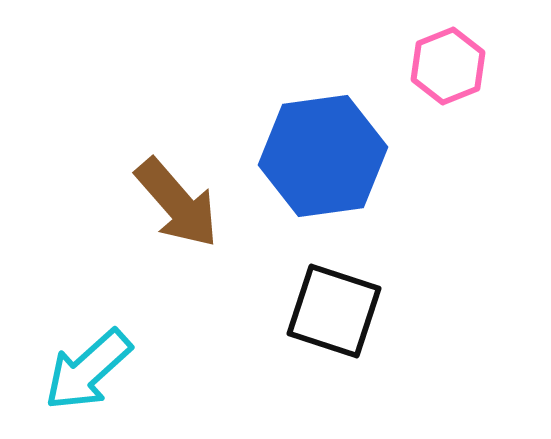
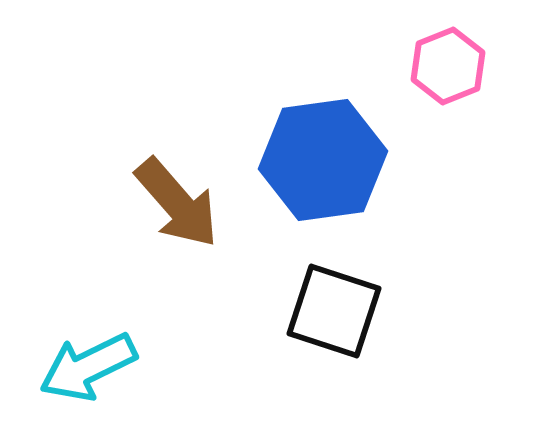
blue hexagon: moved 4 px down
cyan arrow: moved 3 px up; rotated 16 degrees clockwise
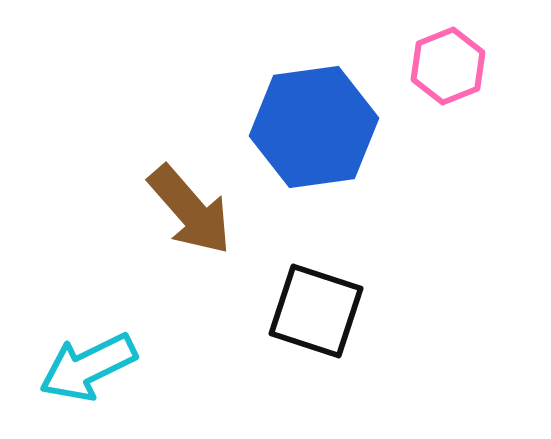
blue hexagon: moved 9 px left, 33 px up
brown arrow: moved 13 px right, 7 px down
black square: moved 18 px left
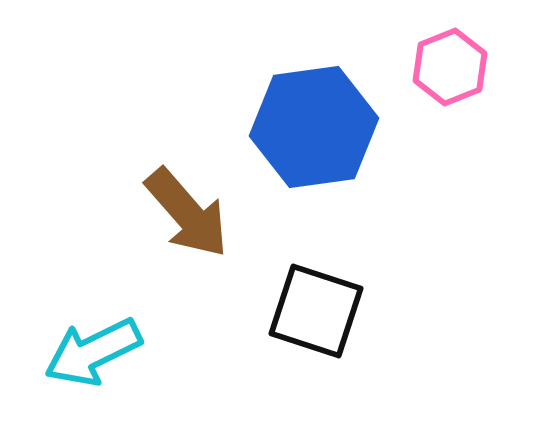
pink hexagon: moved 2 px right, 1 px down
brown arrow: moved 3 px left, 3 px down
cyan arrow: moved 5 px right, 15 px up
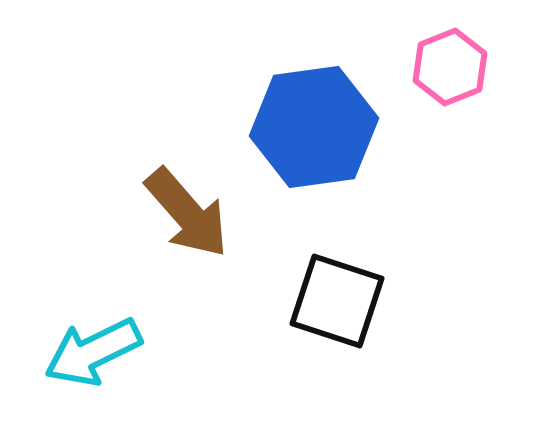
black square: moved 21 px right, 10 px up
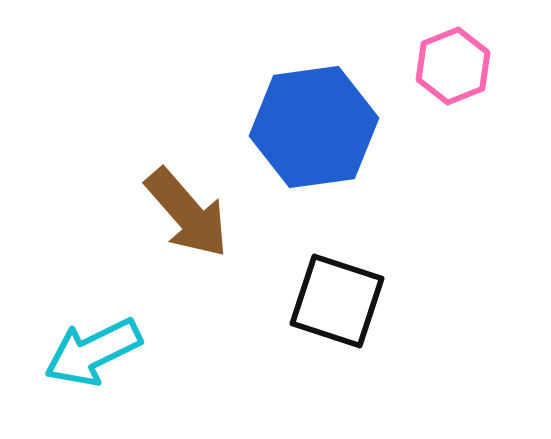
pink hexagon: moved 3 px right, 1 px up
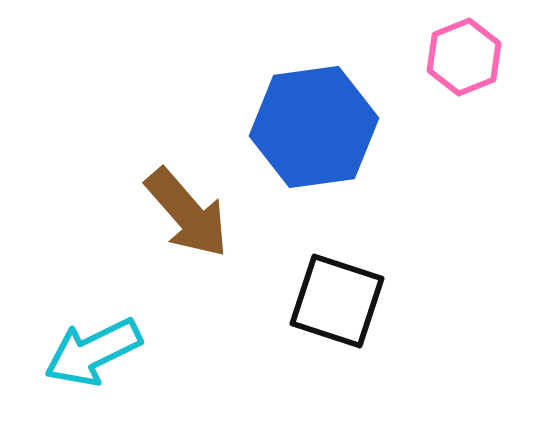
pink hexagon: moved 11 px right, 9 px up
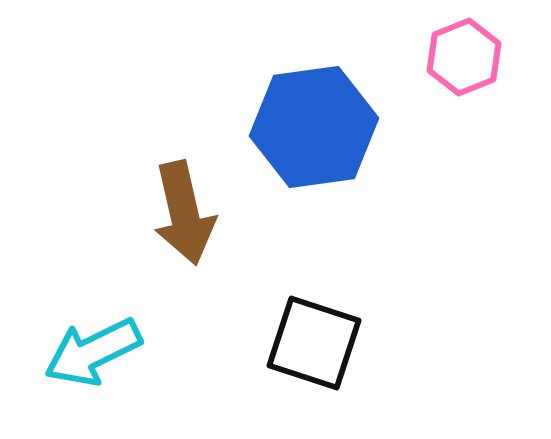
brown arrow: moved 3 px left; rotated 28 degrees clockwise
black square: moved 23 px left, 42 px down
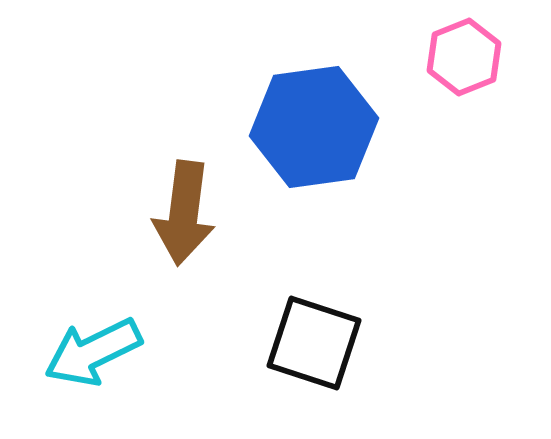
brown arrow: rotated 20 degrees clockwise
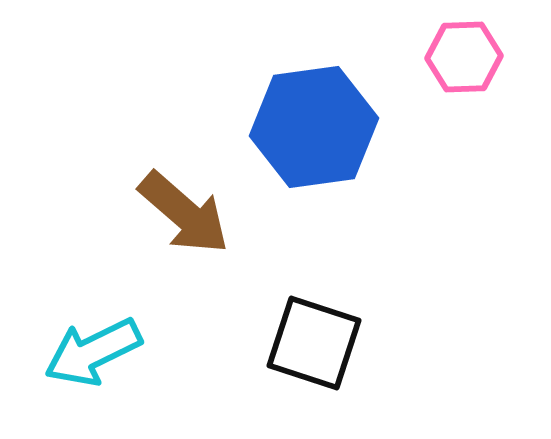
pink hexagon: rotated 20 degrees clockwise
brown arrow: rotated 56 degrees counterclockwise
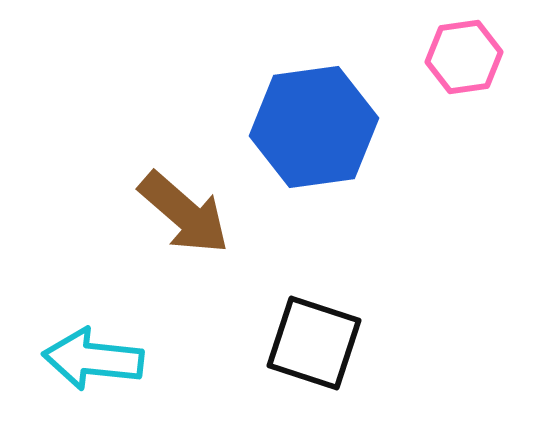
pink hexagon: rotated 6 degrees counterclockwise
cyan arrow: moved 7 px down; rotated 32 degrees clockwise
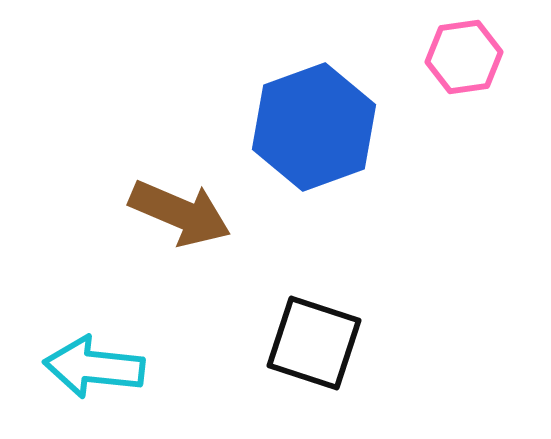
blue hexagon: rotated 12 degrees counterclockwise
brown arrow: moved 4 px left; rotated 18 degrees counterclockwise
cyan arrow: moved 1 px right, 8 px down
